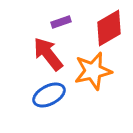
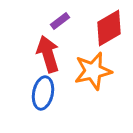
purple rectangle: moved 1 px left, 1 px up; rotated 18 degrees counterclockwise
red arrow: rotated 21 degrees clockwise
blue ellipse: moved 6 px left, 2 px up; rotated 52 degrees counterclockwise
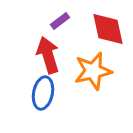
red diamond: moved 1 px left, 1 px down; rotated 72 degrees counterclockwise
red arrow: moved 1 px down
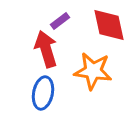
red diamond: moved 1 px right, 4 px up
red arrow: moved 2 px left, 6 px up
orange star: rotated 21 degrees clockwise
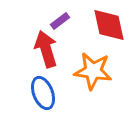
blue ellipse: rotated 32 degrees counterclockwise
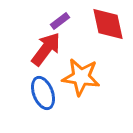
red diamond: moved 1 px left, 1 px up
red arrow: rotated 54 degrees clockwise
orange star: moved 12 px left, 6 px down
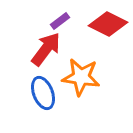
red diamond: rotated 51 degrees counterclockwise
